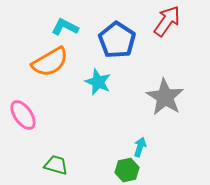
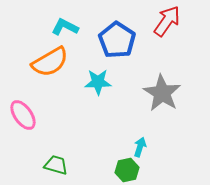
cyan star: rotated 24 degrees counterclockwise
gray star: moved 3 px left, 4 px up
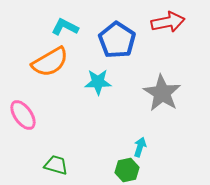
red arrow: moved 1 px right, 1 px down; rotated 44 degrees clockwise
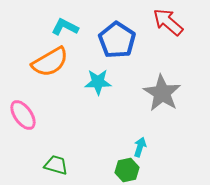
red arrow: rotated 128 degrees counterclockwise
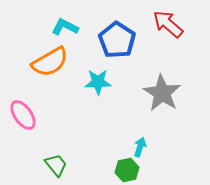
red arrow: moved 2 px down
green trapezoid: rotated 35 degrees clockwise
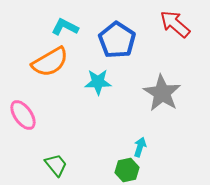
red arrow: moved 7 px right
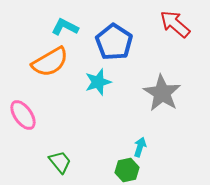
blue pentagon: moved 3 px left, 2 px down
cyan star: rotated 16 degrees counterclockwise
green trapezoid: moved 4 px right, 3 px up
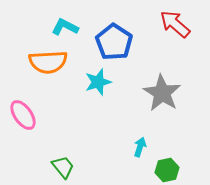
orange semicircle: moved 2 px left; rotated 27 degrees clockwise
green trapezoid: moved 3 px right, 5 px down
green hexagon: moved 40 px right
